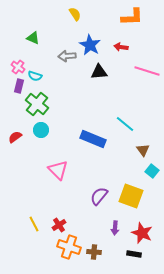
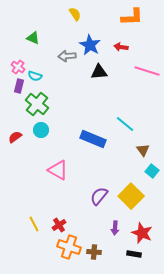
pink triangle: rotated 15 degrees counterclockwise
yellow square: rotated 25 degrees clockwise
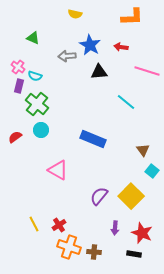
yellow semicircle: rotated 136 degrees clockwise
cyan line: moved 1 px right, 22 px up
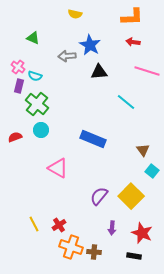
red arrow: moved 12 px right, 5 px up
red semicircle: rotated 16 degrees clockwise
pink triangle: moved 2 px up
purple arrow: moved 3 px left
orange cross: moved 2 px right
black rectangle: moved 2 px down
